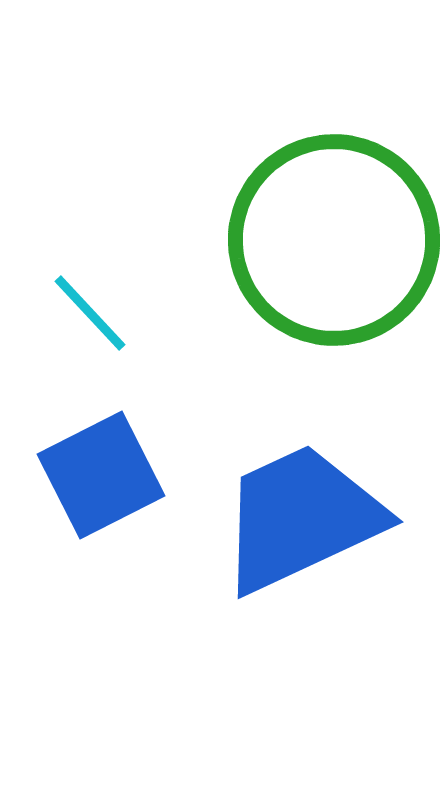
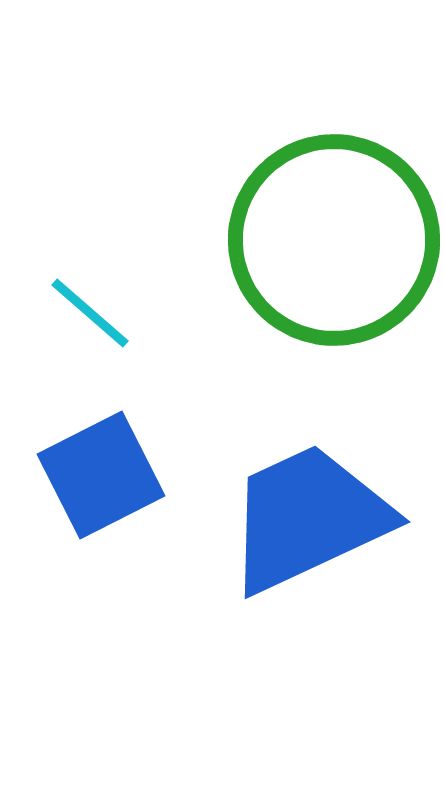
cyan line: rotated 6 degrees counterclockwise
blue trapezoid: moved 7 px right
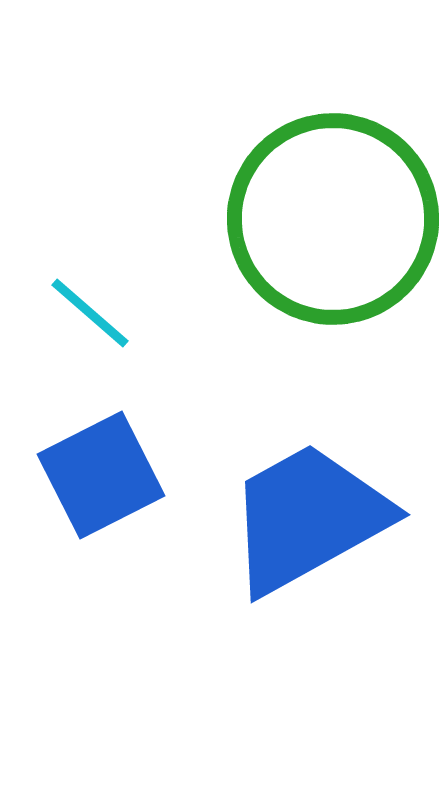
green circle: moved 1 px left, 21 px up
blue trapezoid: rotated 4 degrees counterclockwise
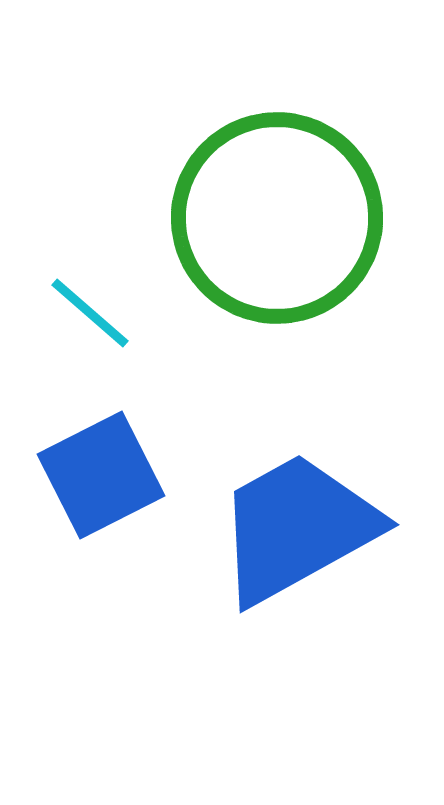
green circle: moved 56 px left, 1 px up
blue trapezoid: moved 11 px left, 10 px down
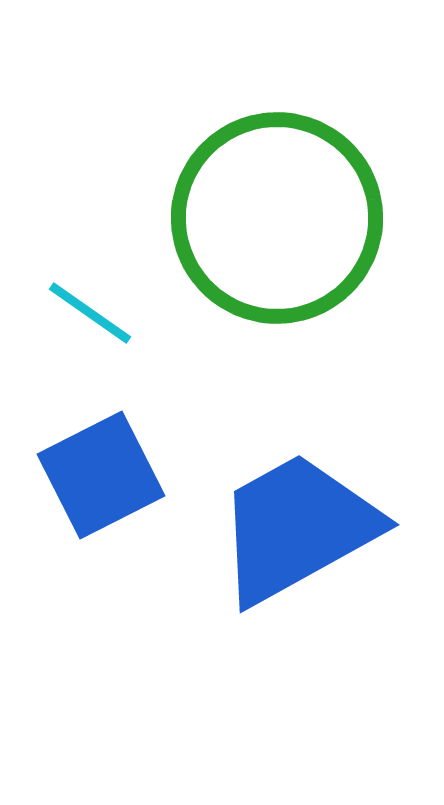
cyan line: rotated 6 degrees counterclockwise
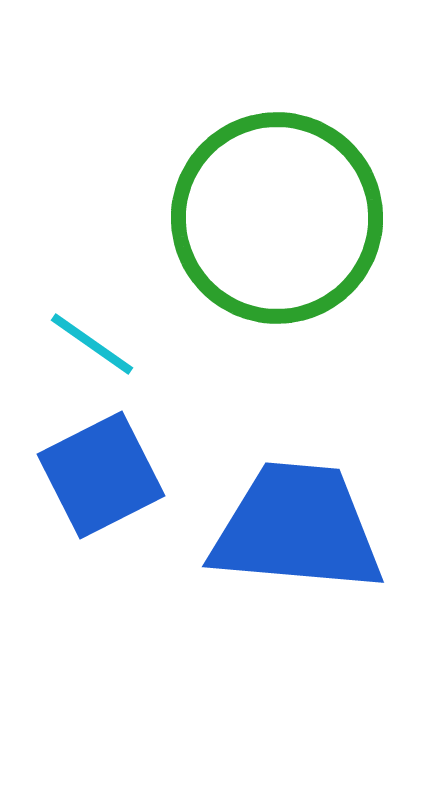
cyan line: moved 2 px right, 31 px down
blue trapezoid: rotated 34 degrees clockwise
